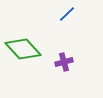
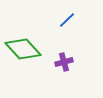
blue line: moved 6 px down
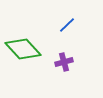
blue line: moved 5 px down
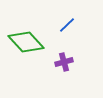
green diamond: moved 3 px right, 7 px up
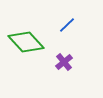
purple cross: rotated 24 degrees counterclockwise
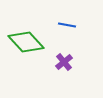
blue line: rotated 54 degrees clockwise
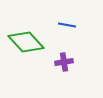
purple cross: rotated 30 degrees clockwise
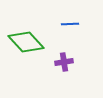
blue line: moved 3 px right, 1 px up; rotated 12 degrees counterclockwise
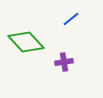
blue line: moved 1 px right, 5 px up; rotated 36 degrees counterclockwise
